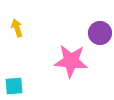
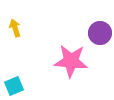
yellow arrow: moved 2 px left
cyan square: rotated 18 degrees counterclockwise
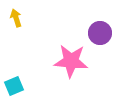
yellow arrow: moved 1 px right, 10 px up
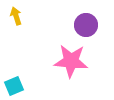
yellow arrow: moved 2 px up
purple circle: moved 14 px left, 8 px up
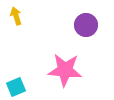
pink star: moved 6 px left, 9 px down
cyan square: moved 2 px right, 1 px down
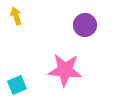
purple circle: moved 1 px left
cyan square: moved 1 px right, 2 px up
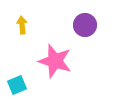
yellow arrow: moved 6 px right, 9 px down; rotated 12 degrees clockwise
pink star: moved 10 px left, 9 px up; rotated 12 degrees clockwise
